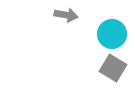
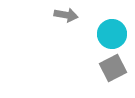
gray square: rotated 32 degrees clockwise
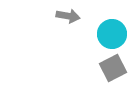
gray arrow: moved 2 px right, 1 px down
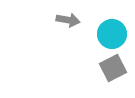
gray arrow: moved 4 px down
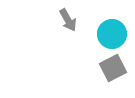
gray arrow: rotated 50 degrees clockwise
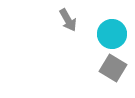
gray square: rotated 32 degrees counterclockwise
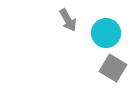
cyan circle: moved 6 px left, 1 px up
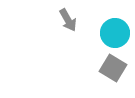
cyan circle: moved 9 px right
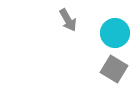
gray square: moved 1 px right, 1 px down
